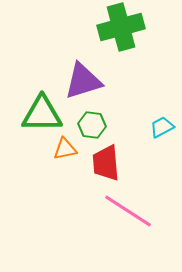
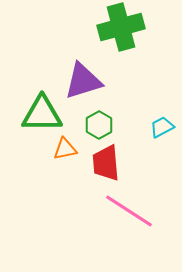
green hexagon: moved 7 px right; rotated 24 degrees clockwise
pink line: moved 1 px right
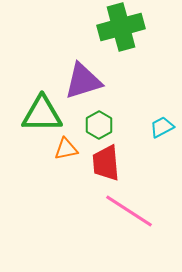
orange triangle: moved 1 px right
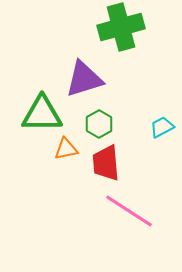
purple triangle: moved 1 px right, 2 px up
green hexagon: moved 1 px up
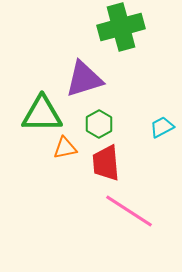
orange triangle: moved 1 px left, 1 px up
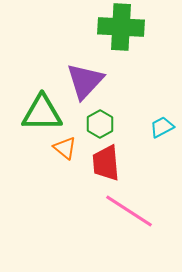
green cross: rotated 18 degrees clockwise
purple triangle: moved 1 px right, 2 px down; rotated 30 degrees counterclockwise
green triangle: moved 1 px up
green hexagon: moved 1 px right
orange triangle: rotated 50 degrees clockwise
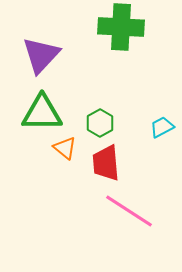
purple triangle: moved 44 px left, 26 px up
green hexagon: moved 1 px up
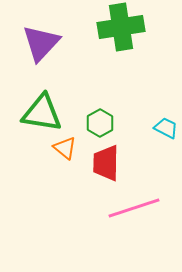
green cross: rotated 12 degrees counterclockwise
purple triangle: moved 12 px up
green triangle: rotated 9 degrees clockwise
cyan trapezoid: moved 4 px right, 1 px down; rotated 55 degrees clockwise
red trapezoid: rotated 6 degrees clockwise
pink line: moved 5 px right, 3 px up; rotated 51 degrees counterclockwise
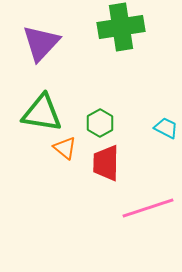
pink line: moved 14 px right
